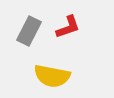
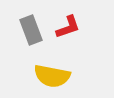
gray rectangle: moved 2 px right, 1 px up; rotated 48 degrees counterclockwise
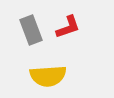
yellow semicircle: moved 4 px left; rotated 15 degrees counterclockwise
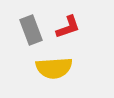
yellow semicircle: moved 6 px right, 8 px up
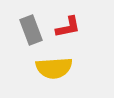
red L-shape: rotated 8 degrees clockwise
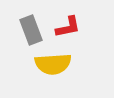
yellow semicircle: moved 1 px left, 4 px up
